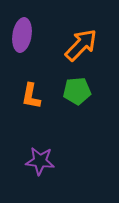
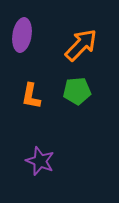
purple star: rotated 16 degrees clockwise
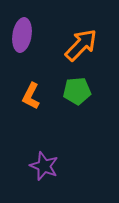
orange L-shape: rotated 16 degrees clockwise
purple star: moved 4 px right, 5 px down
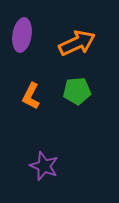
orange arrow: moved 4 px left, 2 px up; rotated 21 degrees clockwise
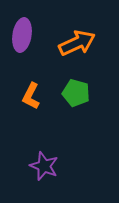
green pentagon: moved 1 px left, 2 px down; rotated 20 degrees clockwise
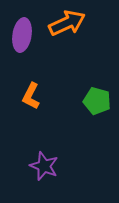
orange arrow: moved 10 px left, 20 px up
green pentagon: moved 21 px right, 8 px down
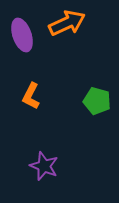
purple ellipse: rotated 28 degrees counterclockwise
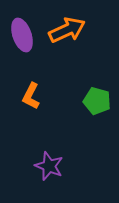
orange arrow: moved 7 px down
purple star: moved 5 px right
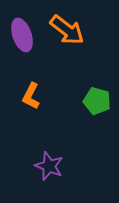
orange arrow: rotated 63 degrees clockwise
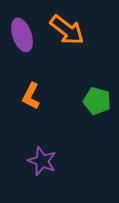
purple star: moved 7 px left, 5 px up
